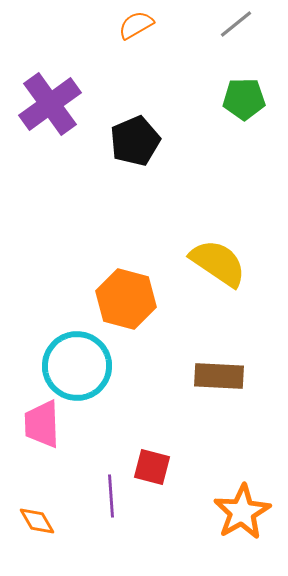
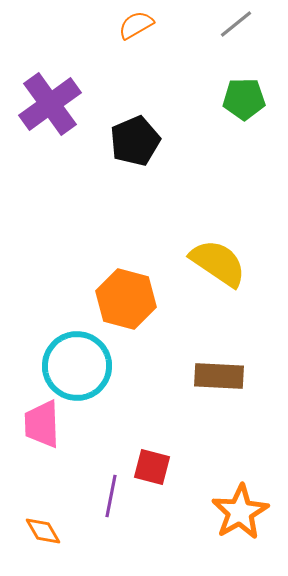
purple line: rotated 15 degrees clockwise
orange star: moved 2 px left
orange diamond: moved 6 px right, 10 px down
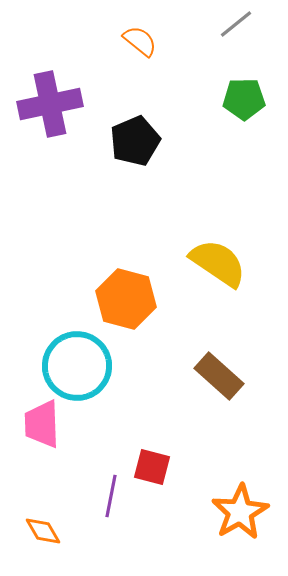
orange semicircle: moved 4 px right, 16 px down; rotated 69 degrees clockwise
purple cross: rotated 24 degrees clockwise
brown rectangle: rotated 39 degrees clockwise
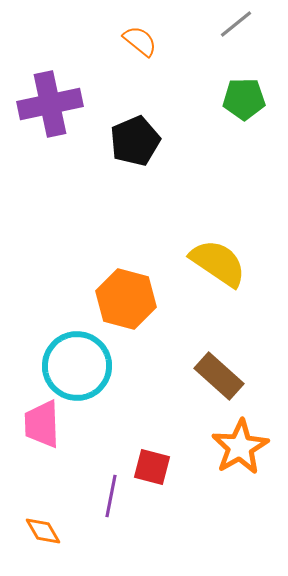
orange star: moved 65 px up
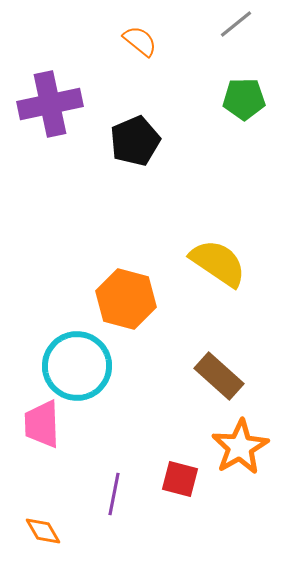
red square: moved 28 px right, 12 px down
purple line: moved 3 px right, 2 px up
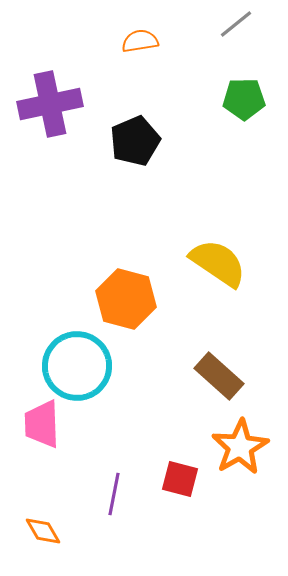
orange semicircle: rotated 48 degrees counterclockwise
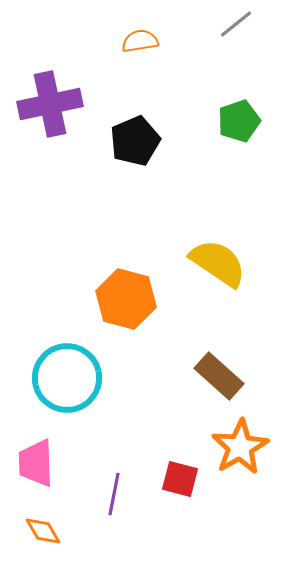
green pentagon: moved 5 px left, 22 px down; rotated 18 degrees counterclockwise
cyan circle: moved 10 px left, 12 px down
pink trapezoid: moved 6 px left, 39 px down
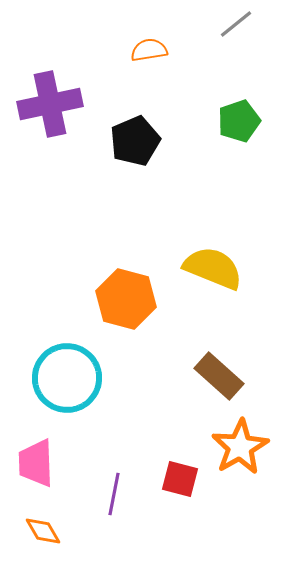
orange semicircle: moved 9 px right, 9 px down
yellow semicircle: moved 5 px left, 5 px down; rotated 12 degrees counterclockwise
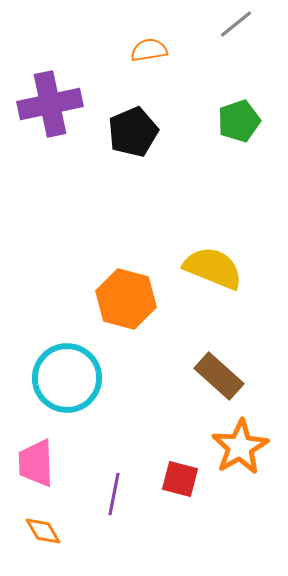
black pentagon: moved 2 px left, 9 px up
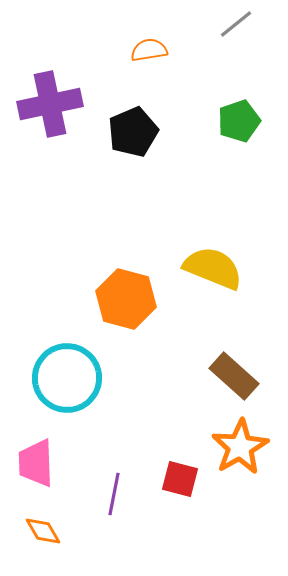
brown rectangle: moved 15 px right
